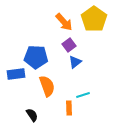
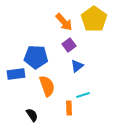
blue triangle: moved 2 px right, 4 px down
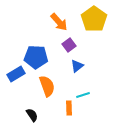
orange arrow: moved 5 px left
blue rectangle: rotated 24 degrees counterclockwise
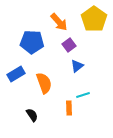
blue pentagon: moved 4 px left, 15 px up
orange semicircle: moved 3 px left, 3 px up
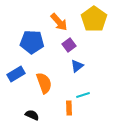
black semicircle: rotated 32 degrees counterclockwise
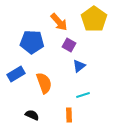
purple square: rotated 24 degrees counterclockwise
blue triangle: moved 2 px right
orange rectangle: moved 7 px down
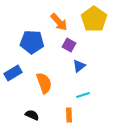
blue rectangle: moved 3 px left, 1 px up
